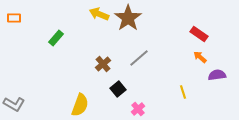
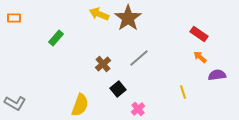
gray L-shape: moved 1 px right, 1 px up
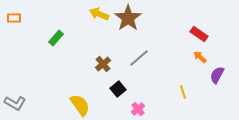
purple semicircle: rotated 54 degrees counterclockwise
yellow semicircle: rotated 55 degrees counterclockwise
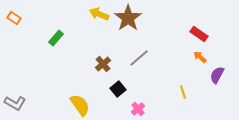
orange rectangle: rotated 32 degrees clockwise
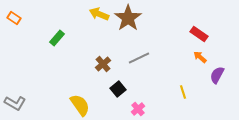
green rectangle: moved 1 px right
gray line: rotated 15 degrees clockwise
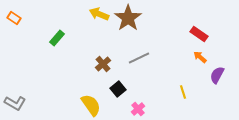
yellow semicircle: moved 11 px right
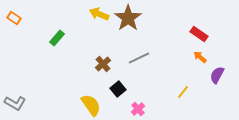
yellow line: rotated 56 degrees clockwise
